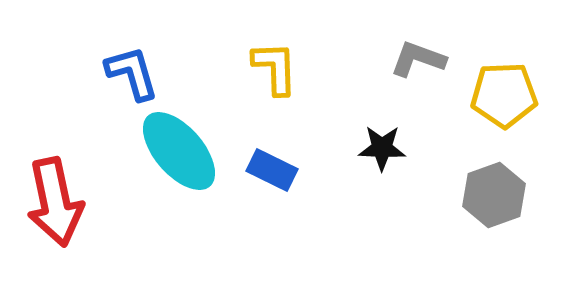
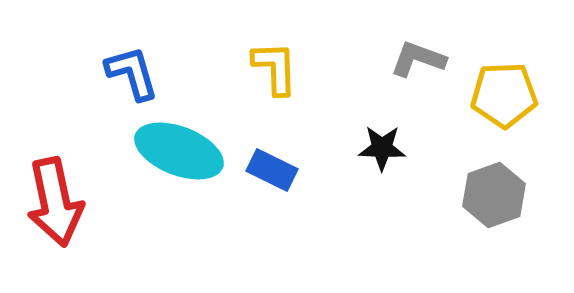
cyan ellipse: rotated 28 degrees counterclockwise
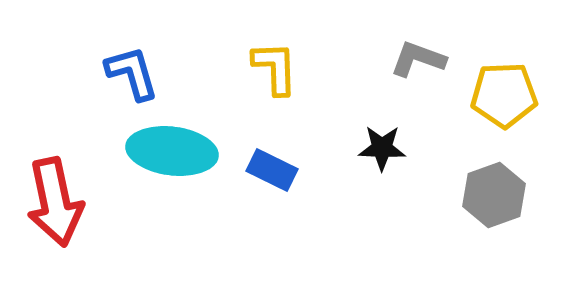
cyan ellipse: moved 7 px left; rotated 14 degrees counterclockwise
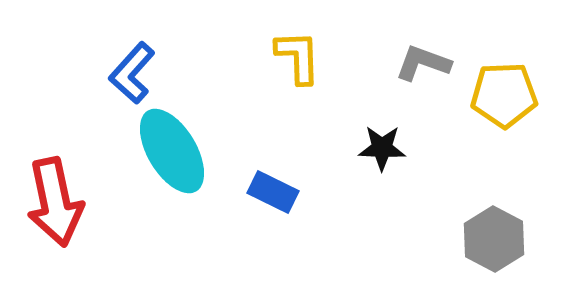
gray L-shape: moved 5 px right, 4 px down
yellow L-shape: moved 23 px right, 11 px up
blue L-shape: rotated 122 degrees counterclockwise
cyan ellipse: rotated 52 degrees clockwise
blue rectangle: moved 1 px right, 22 px down
gray hexagon: moved 44 px down; rotated 12 degrees counterclockwise
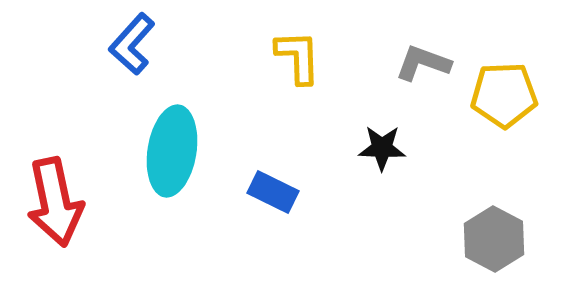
blue L-shape: moved 29 px up
cyan ellipse: rotated 40 degrees clockwise
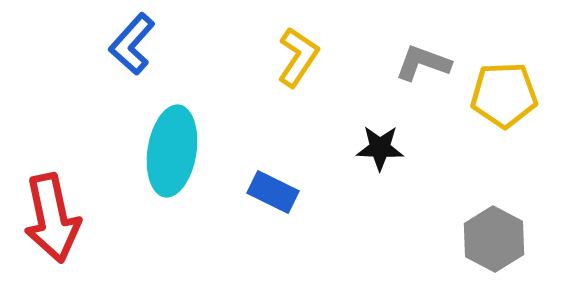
yellow L-shape: rotated 36 degrees clockwise
black star: moved 2 px left
red arrow: moved 3 px left, 16 px down
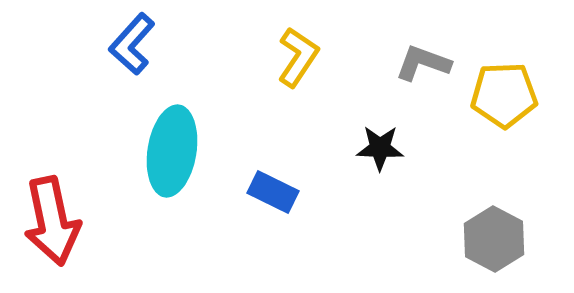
red arrow: moved 3 px down
